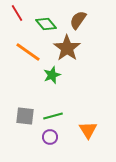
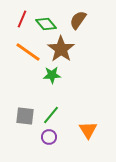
red line: moved 5 px right, 6 px down; rotated 54 degrees clockwise
brown star: moved 6 px left, 1 px down
green star: rotated 18 degrees clockwise
green line: moved 2 px left, 1 px up; rotated 36 degrees counterclockwise
purple circle: moved 1 px left
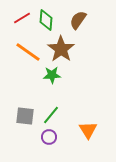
red line: moved 1 px up; rotated 36 degrees clockwise
green diamond: moved 4 px up; rotated 45 degrees clockwise
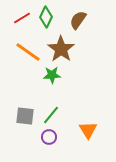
green diamond: moved 3 px up; rotated 20 degrees clockwise
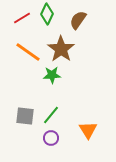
green diamond: moved 1 px right, 3 px up
purple circle: moved 2 px right, 1 px down
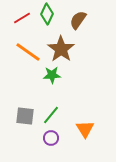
orange triangle: moved 3 px left, 1 px up
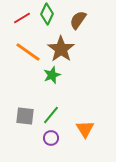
green star: rotated 18 degrees counterclockwise
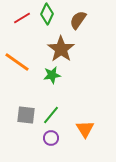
orange line: moved 11 px left, 10 px down
green star: rotated 12 degrees clockwise
gray square: moved 1 px right, 1 px up
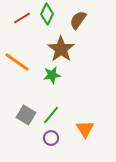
gray square: rotated 24 degrees clockwise
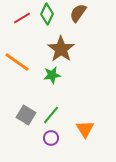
brown semicircle: moved 7 px up
